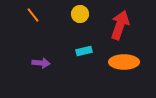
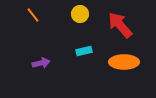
red arrow: rotated 60 degrees counterclockwise
purple arrow: rotated 18 degrees counterclockwise
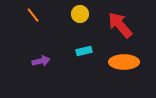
purple arrow: moved 2 px up
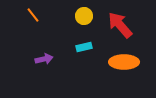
yellow circle: moved 4 px right, 2 px down
cyan rectangle: moved 4 px up
purple arrow: moved 3 px right, 2 px up
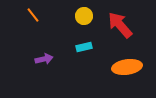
orange ellipse: moved 3 px right, 5 px down; rotated 8 degrees counterclockwise
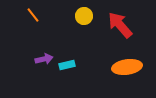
cyan rectangle: moved 17 px left, 18 px down
